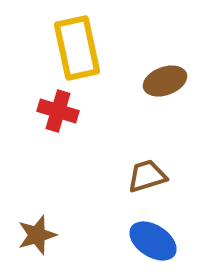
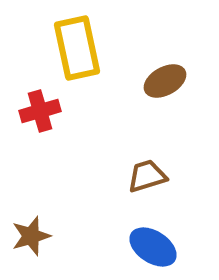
brown ellipse: rotated 9 degrees counterclockwise
red cross: moved 18 px left; rotated 33 degrees counterclockwise
brown star: moved 6 px left, 1 px down
blue ellipse: moved 6 px down
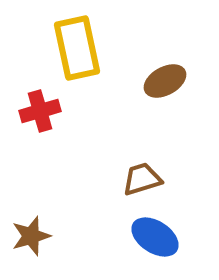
brown trapezoid: moved 5 px left, 3 px down
blue ellipse: moved 2 px right, 10 px up
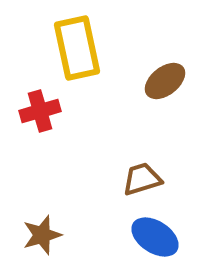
brown ellipse: rotated 9 degrees counterclockwise
brown star: moved 11 px right, 1 px up
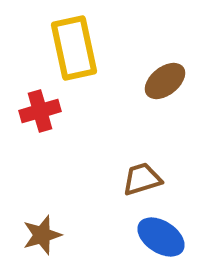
yellow rectangle: moved 3 px left
blue ellipse: moved 6 px right
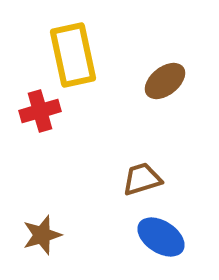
yellow rectangle: moved 1 px left, 7 px down
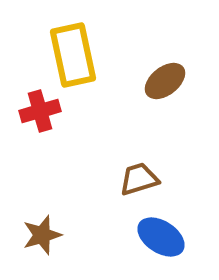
brown trapezoid: moved 3 px left
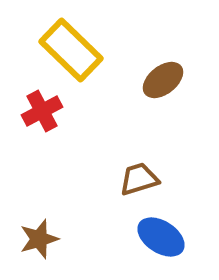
yellow rectangle: moved 2 px left, 5 px up; rotated 34 degrees counterclockwise
brown ellipse: moved 2 px left, 1 px up
red cross: moved 2 px right; rotated 12 degrees counterclockwise
brown star: moved 3 px left, 4 px down
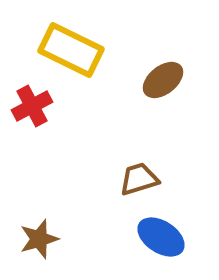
yellow rectangle: rotated 18 degrees counterclockwise
red cross: moved 10 px left, 5 px up
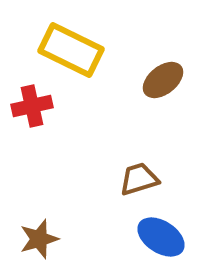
red cross: rotated 15 degrees clockwise
